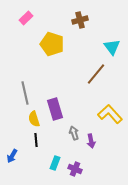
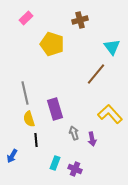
yellow semicircle: moved 5 px left
purple arrow: moved 1 px right, 2 px up
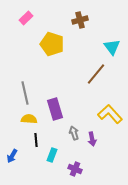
yellow semicircle: rotated 112 degrees clockwise
cyan rectangle: moved 3 px left, 8 px up
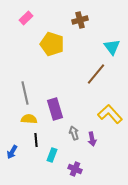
blue arrow: moved 4 px up
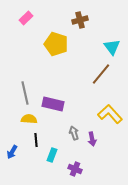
yellow pentagon: moved 4 px right
brown line: moved 5 px right
purple rectangle: moved 2 px left, 5 px up; rotated 60 degrees counterclockwise
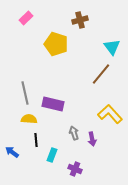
blue arrow: rotated 96 degrees clockwise
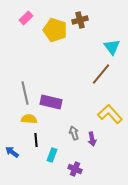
yellow pentagon: moved 1 px left, 14 px up
purple rectangle: moved 2 px left, 2 px up
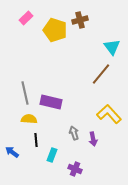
yellow L-shape: moved 1 px left
purple arrow: moved 1 px right
